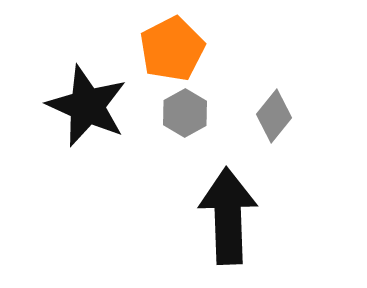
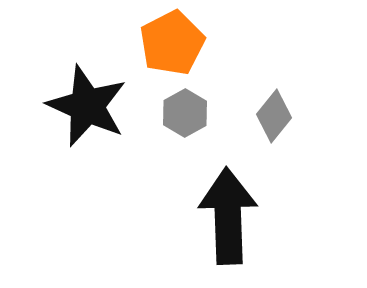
orange pentagon: moved 6 px up
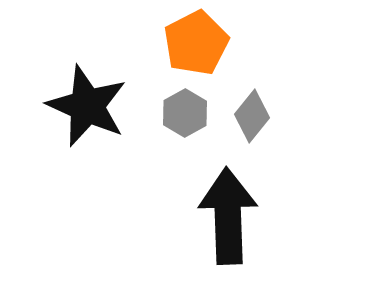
orange pentagon: moved 24 px right
gray diamond: moved 22 px left
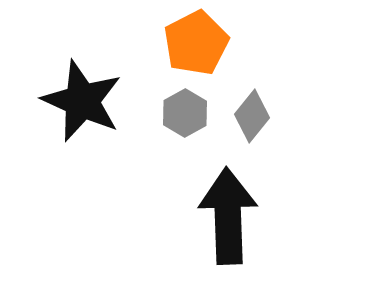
black star: moved 5 px left, 5 px up
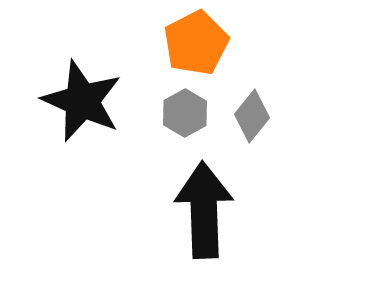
black arrow: moved 24 px left, 6 px up
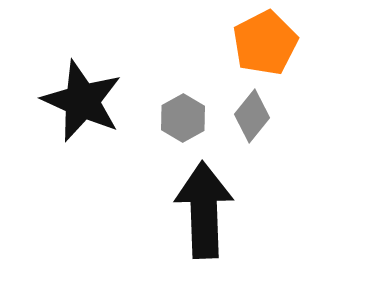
orange pentagon: moved 69 px right
gray hexagon: moved 2 px left, 5 px down
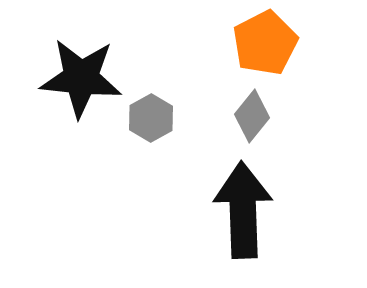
black star: moved 1 px left, 23 px up; rotated 18 degrees counterclockwise
gray hexagon: moved 32 px left
black arrow: moved 39 px right
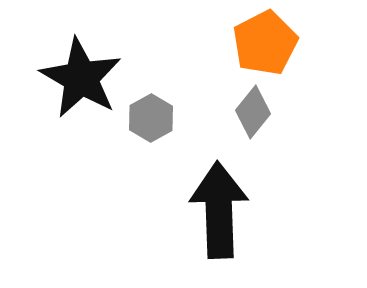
black star: rotated 24 degrees clockwise
gray diamond: moved 1 px right, 4 px up
black arrow: moved 24 px left
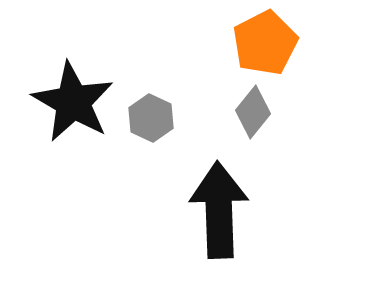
black star: moved 8 px left, 24 px down
gray hexagon: rotated 6 degrees counterclockwise
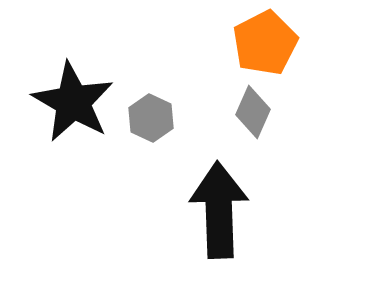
gray diamond: rotated 15 degrees counterclockwise
